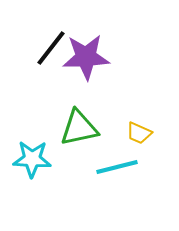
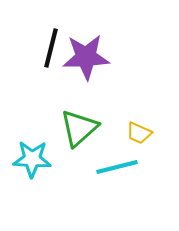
black line: rotated 24 degrees counterclockwise
green triangle: rotated 30 degrees counterclockwise
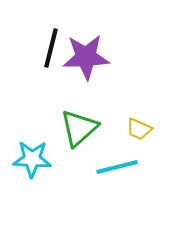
yellow trapezoid: moved 4 px up
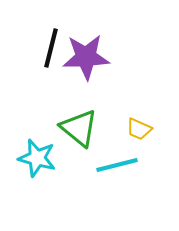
green triangle: rotated 39 degrees counterclockwise
cyan star: moved 5 px right, 1 px up; rotated 12 degrees clockwise
cyan line: moved 2 px up
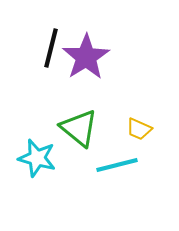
purple star: rotated 30 degrees counterclockwise
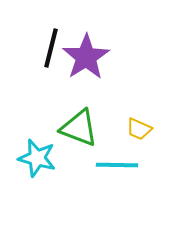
green triangle: rotated 18 degrees counterclockwise
cyan line: rotated 15 degrees clockwise
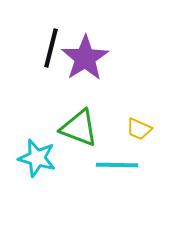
purple star: moved 1 px left, 1 px down
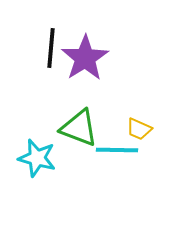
black line: rotated 9 degrees counterclockwise
cyan line: moved 15 px up
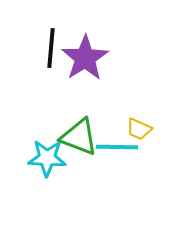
green triangle: moved 9 px down
cyan line: moved 3 px up
cyan star: moved 10 px right; rotated 12 degrees counterclockwise
